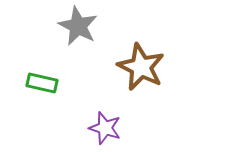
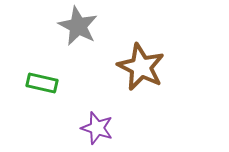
purple star: moved 8 px left
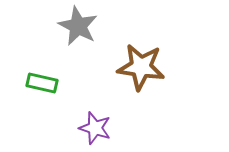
brown star: rotated 18 degrees counterclockwise
purple star: moved 2 px left
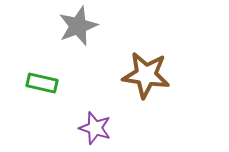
gray star: rotated 24 degrees clockwise
brown star: moved 5 px right, 8 px down
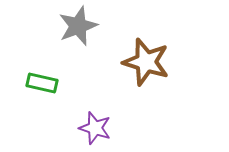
brown star: moved 13 px up; rotated 9 degrees clockwise
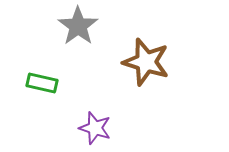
gray star: rotated 15 degrees counterclockwise
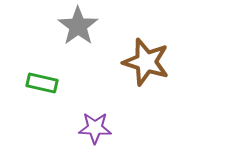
purple star: rotated 16 degrees counterclockwise
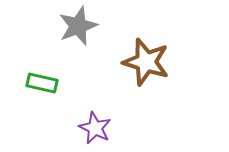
gray star: rotated 15 degrees clockwise
purple star: rotated 24 degrees clockwise
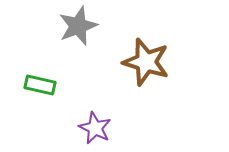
green rectangle: moved 2 px left, 2 px down
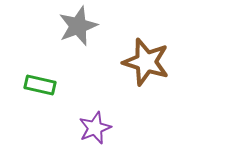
purple star: rotated 24 degrees clockwise
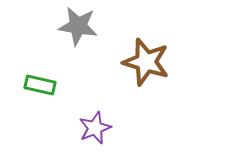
gray star: rotated 30 degrees clockwise
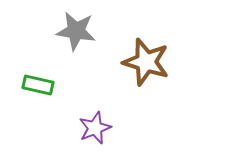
gray star: moved 2 px left, 5 px down
green rectangle: moved 2 px left
